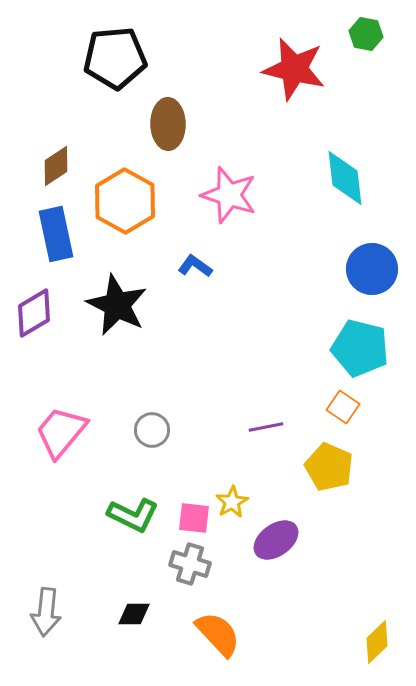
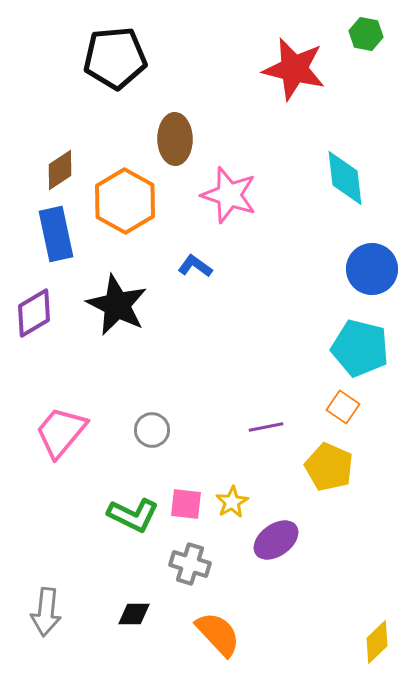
brown ellipse: moved 7 px right, 15 px down
brown diamond: moved 4 px right, 4 px down
pink square: moved 8 px left, 14 px up
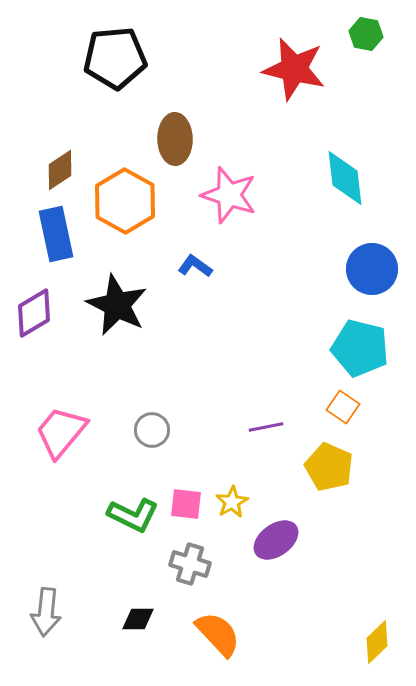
black diamond: moved 4 px right, 5 px down
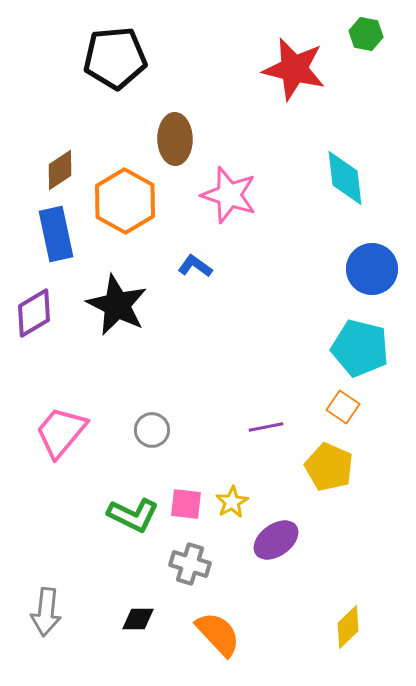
yellow diamond: moved 29 px left, 15 px up
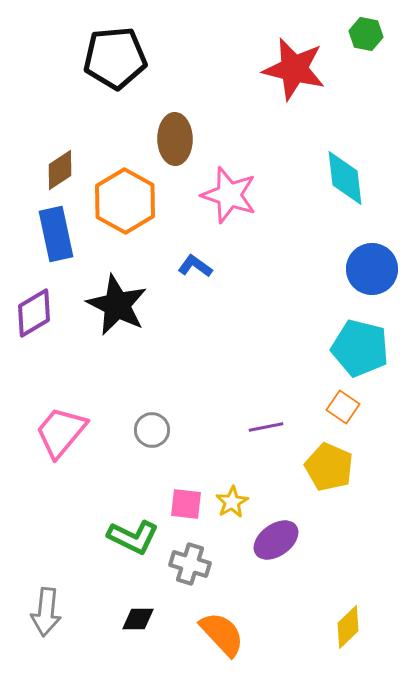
green L-shape: moved 22 px down
orange semicircle: moved 4 px right
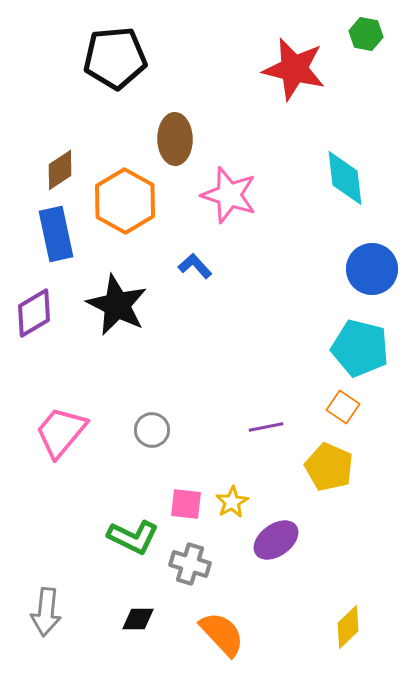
blue L-shape: rotated 12 degrees clockwise
